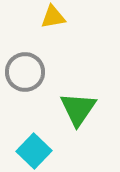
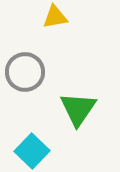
yellow triangle: moved 2 px right
cyan square: moved 2 px left
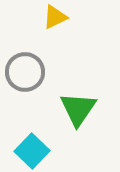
yellow triangle: rotated 16 degrees counterclockwise
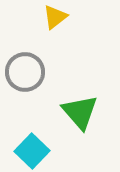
yellow triangle: rotated 12 degrees counterclockwise
green triangle: moved 2 px right, 3 px down; rotated 15 degrees counterclockwise
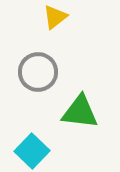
gray circle: moved 13 px right
green triangle: rotated 42 degrees counterclockwise
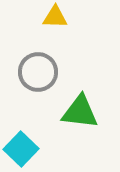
yellow triangle: rotated 40 degrees clockwise
cyan square: moved 11 px left, 2 px up
